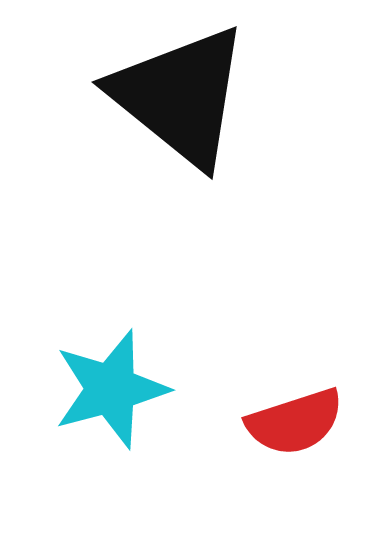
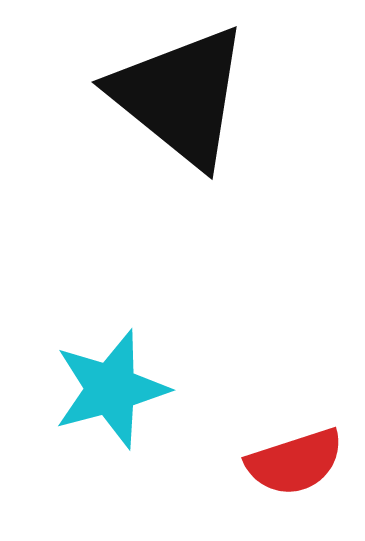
red semicircle: moved 40 px down
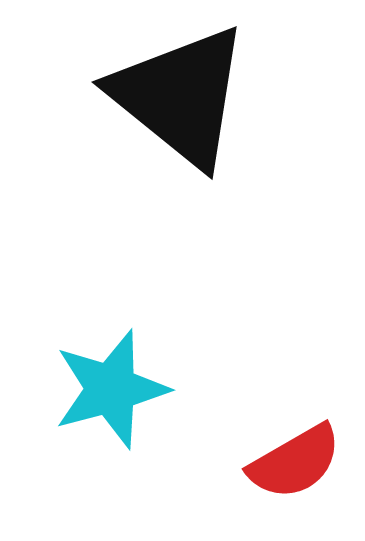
red semicircle: rotated 12 degrees counterclockwise
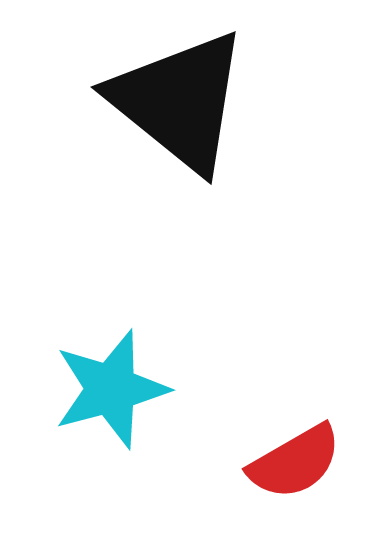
black triangle: moved 1 px left, 5 px down
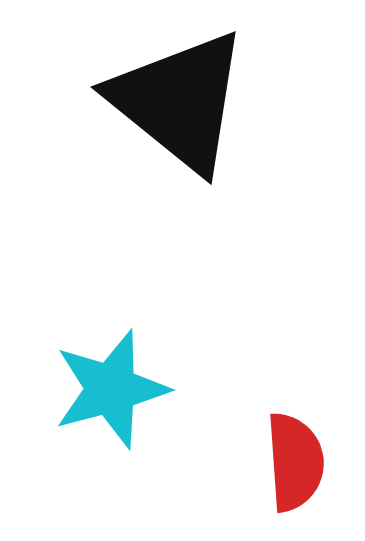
red semicircle: rotated 64 degrees counterclockwise
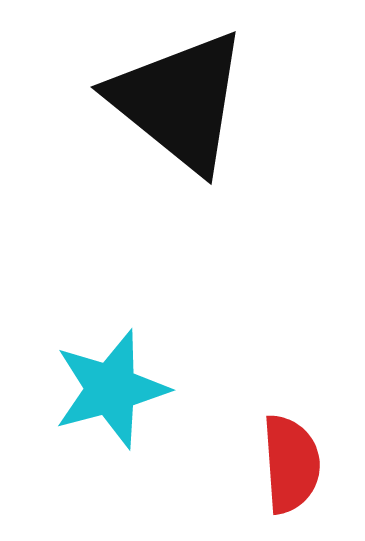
red semicircle: moved 4 px left, 2 px down
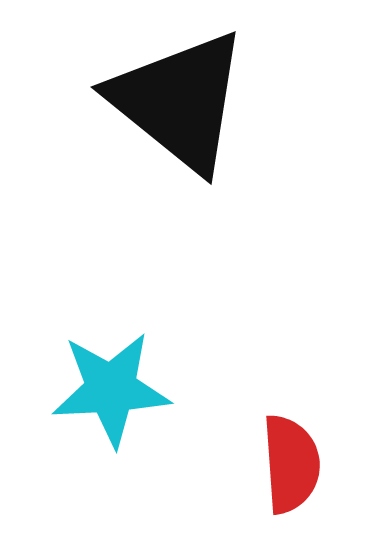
cyan star: rotated 12 degrees clockwise
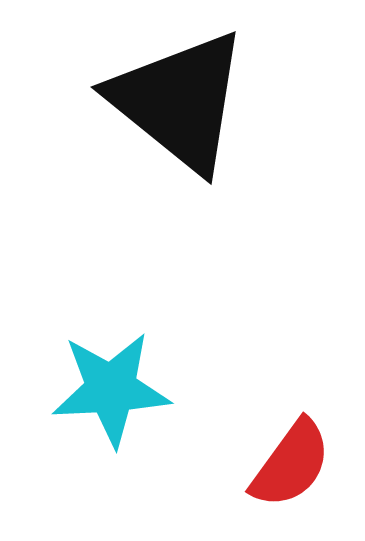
red semicircle: rotated 40 degrees clockwise
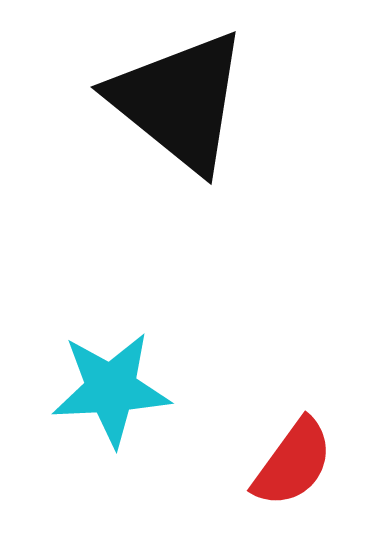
red semicircle: moved 2 px right, 1 px up
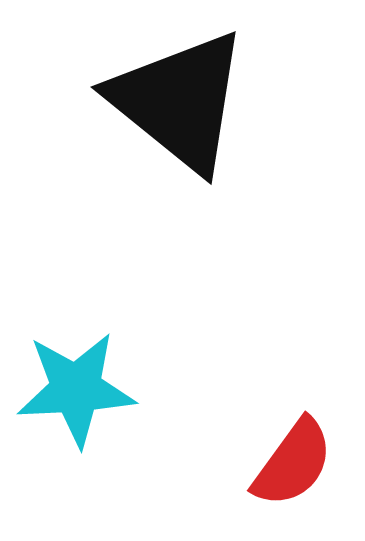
cyan star: moved 35 px left
